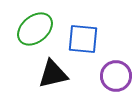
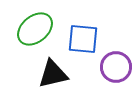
purple circle: moved 9 px up
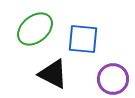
purple circle: moved 3 px left, 12 px down
black triangle: rotated 40 degrees clockwise
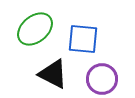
purple circle: moved 11 px left
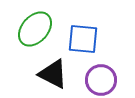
green ellipse: rotated 9 degrees counterclockwise
purple circle: moved 1 px left, 1 px down
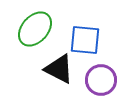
blue square: moved 2 px right, 1 px down
black triangle: moved 6 px right, 5 px up
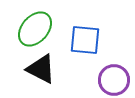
black triangle: moved 18 px left
purple circle: moved 13 px right
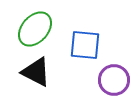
blue square: moved 5 px down
black triangle: moved 5 px left, 3 px down
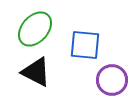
purple circle: moved 2 px left
